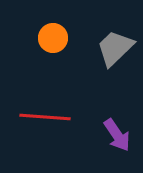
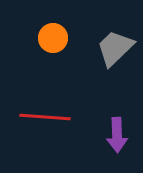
purple arrow: rotated 32 degrees clockwise
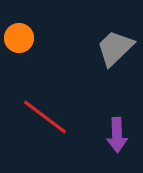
orange circle: moved 34 px left
red line: rotated 33 degrees clockwise
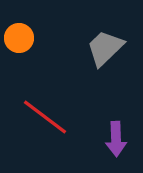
gray trapezoid: moved 10 px left
purple arrow: moved 1 px left, 4 px down
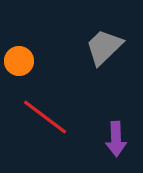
orange circle: moved 23 px down
gray trapezoid: moved 1 px left, 1 px up
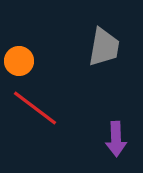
gray trapezoid: rotated 144 degrees clockwise
red line: moved 10 px left, 9 px up
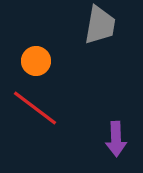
gray trapezoid: moved 4 px left, 22 px up
orange circle: moved 17 px right
